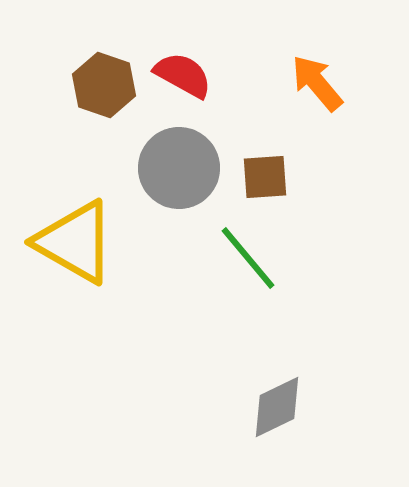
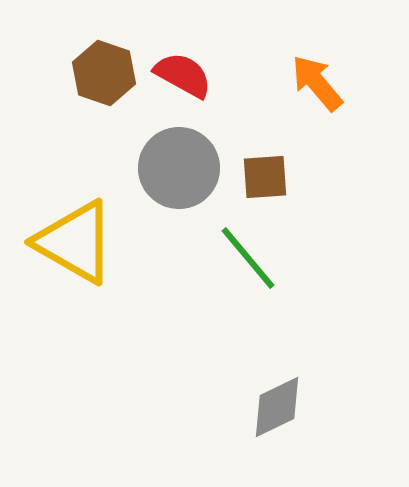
brown hexagon: moved 12 px up
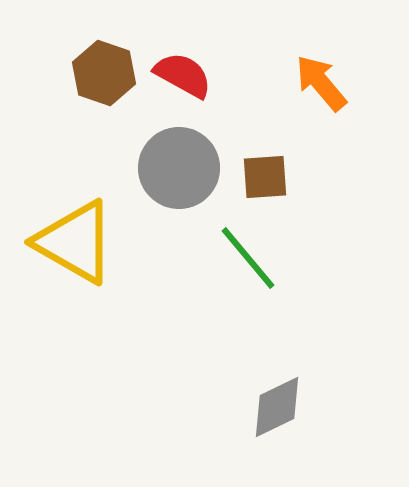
orange arrow: moved 4 px right
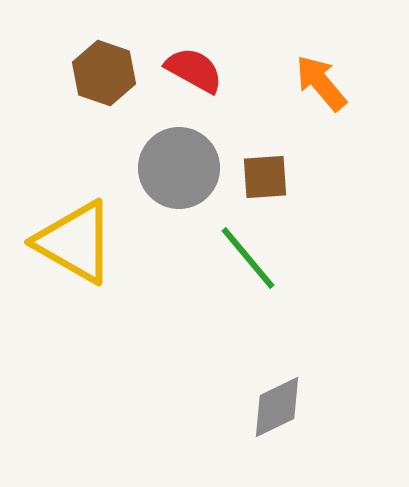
red semicircle: moved 11 px right, 5 px up
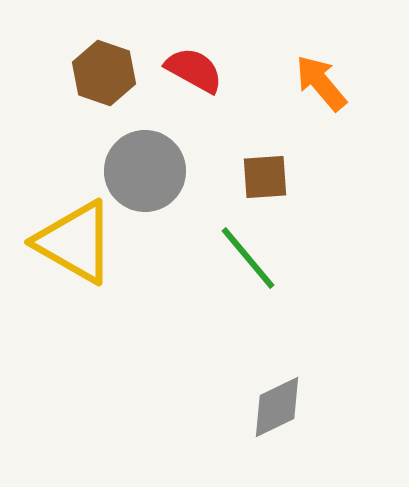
gray circle: moved 34 px left, 3 px down
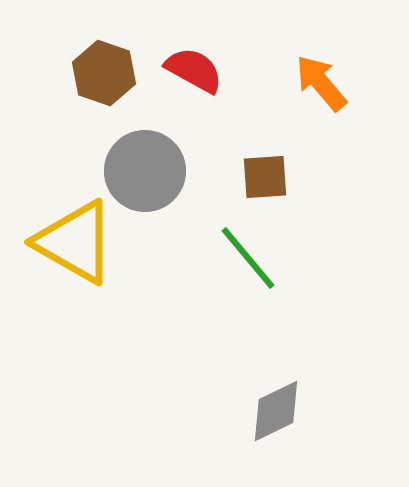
gray diamond: moved 1 px left, 4 px down
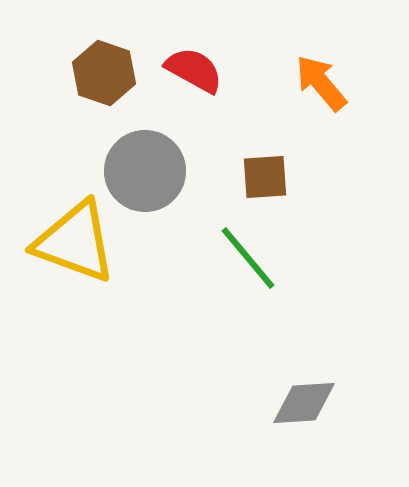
yellow triangle: rotated 10 degrees counterclockwise
gray diamond: moved 28 px right, 8 px up; rotated 22 degrees clockwise
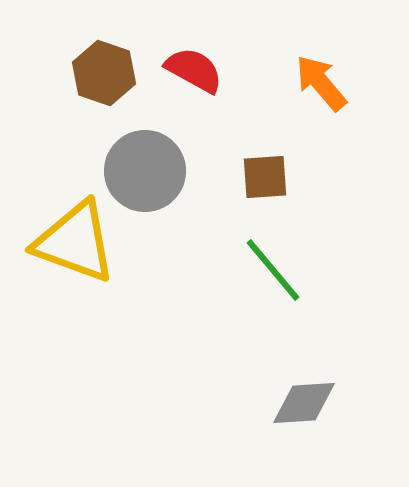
green line: moved 25 px right, 12 px down
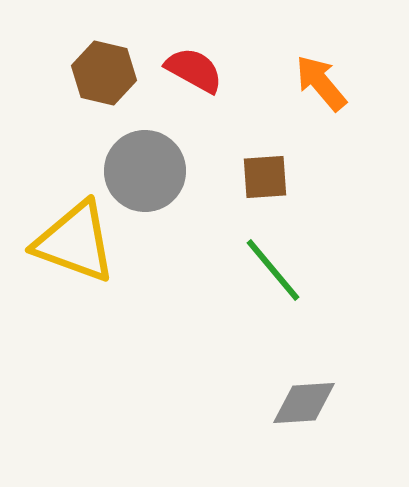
brown hexagon: rotated 6 degrees counterclockwise
